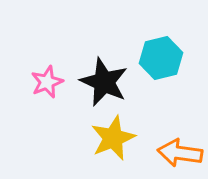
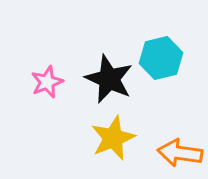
black star: moved 5 px right, 3 px up
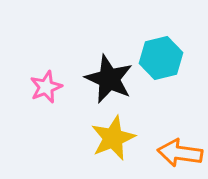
pink star: moved 1 px left, 5 px down
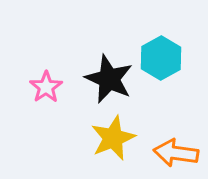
cyan hexagon: rotated 15 degrees counterclockwise
pink star: rotated 12 degrees counterclockwise
orange arrow: moved 4 px left
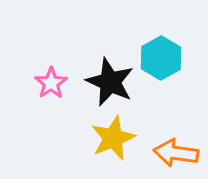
black star: moved 1 px right, 3 px down
pink star: moved 5 px right, 4 px up
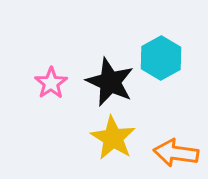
yellow star: rotated 18 degrees counterclockwise
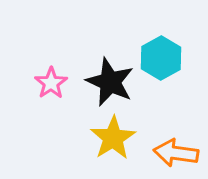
yellow star: rotated 9 degrees clockwise
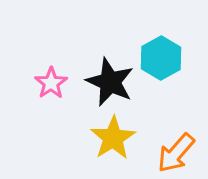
orange arrow: rotated 57 degrees counterclockwise
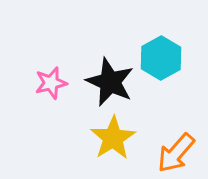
pink star: rotated 20 degrees clockwise
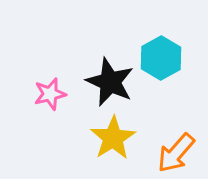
pink star: moved 1 px left, 11 px down
